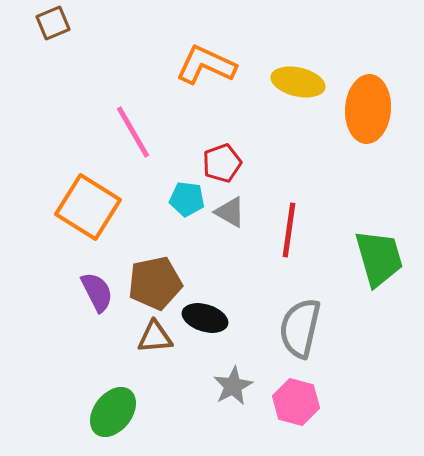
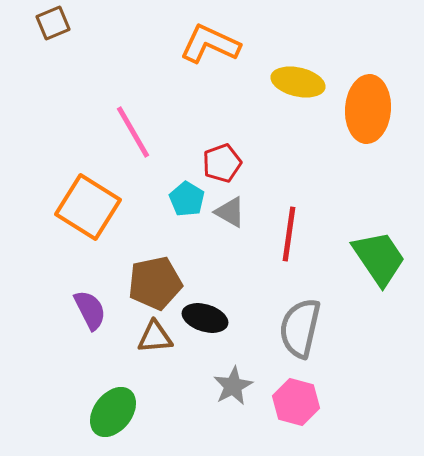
orange L-shape: moved 4 px right, 21 px up
cyan pentagon: rotated 24 degrees clockwise
red line: moved 4 px down
green trapezoid: rotated 18 degrees counterclockwise
purple semicircle: moved 7 px left, 18 px down
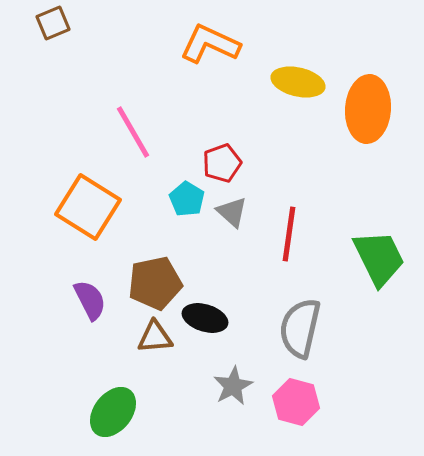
gray triangle: moved 2 px right; rotated 12 degrees clockwise
green trapezoid: rotated 8 degrees clockwise
purple semicircle: moved 10 px up
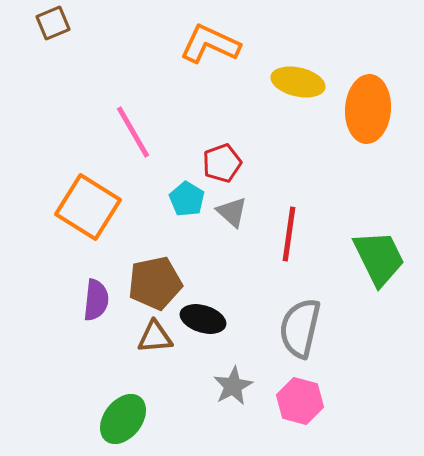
purple semicircle: moved 6 px right; rotated 33 degrees clockwise
black ellipse: moved 2 px left, 1 px down
pink hexagon: moved 4 px right, 1 px up
green ellipse: moved 10 px right, 7 px down
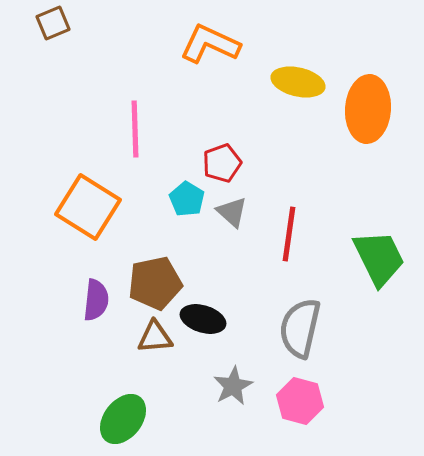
pink line: moved 2 px right, 3 px up; rotated 28 degrees clockwise
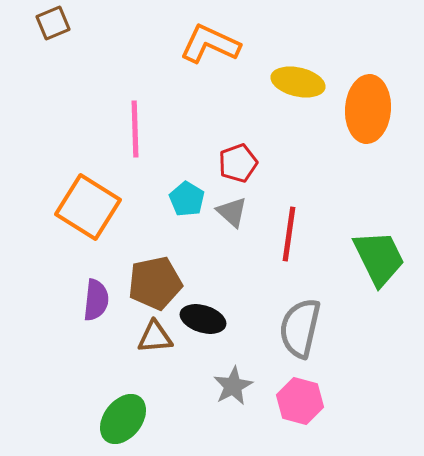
red pentagon: moved 16 px right
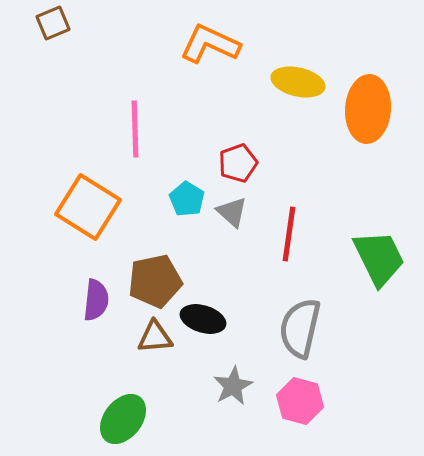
brown pentagon: moved 2 px up
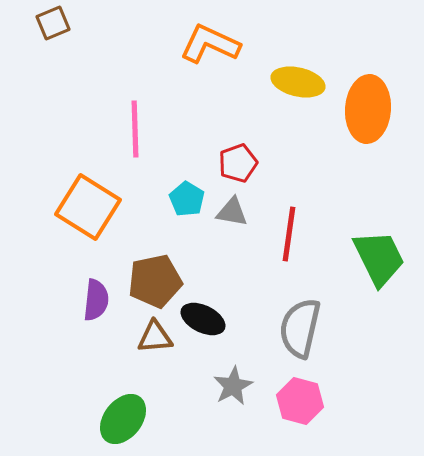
gray triangle: rotated 32 degrees counterclockwise
black ellipse: rotated 9 degrees clockwise
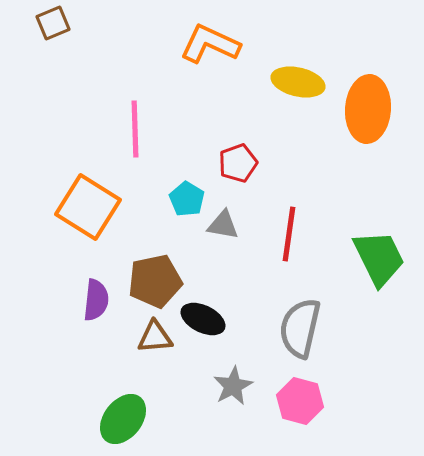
gray triangle: moved 9 px left, 13 px down
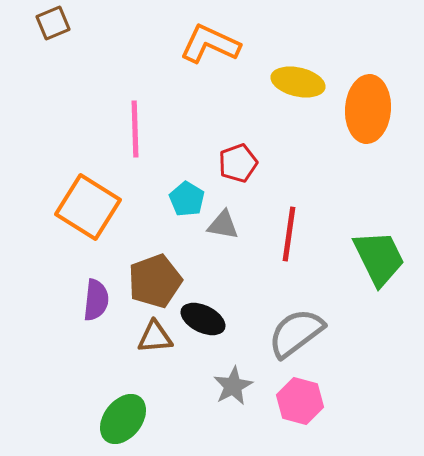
brown pentagon: rotated 8 degrees counterclockwise
gray semicircle: moved 4 px left, 5 px down; rotated 40 degrees clockwise
